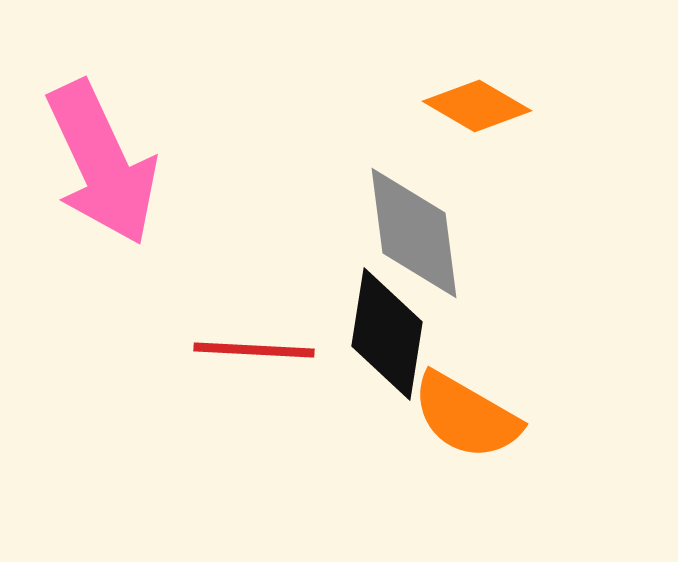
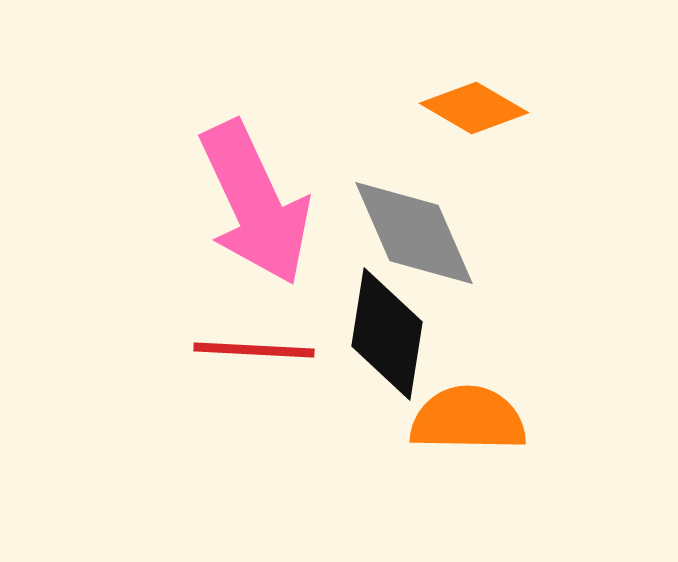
orange diamond: moved 3 px left, 2 px down
pink arrow: moved 153 px right, 40 px down
gray diamond: rotated 16 degrees counterclockwise
orange semicircle: moved 2 px right, 3 px down; rotated 151 degrees clockwise
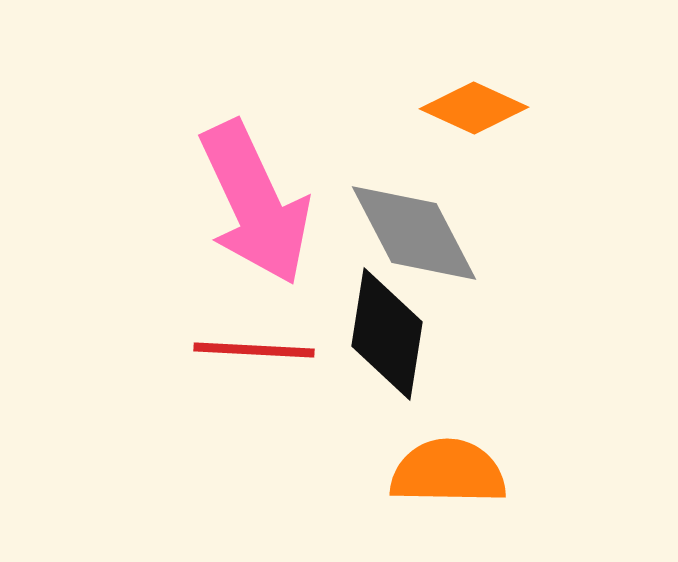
orange diamond: rotated 6 degrees counterclockwise
gray diamond: rotated 4 degrees counterclockwise
orange semicircle: moved 20 px left, 53 px down
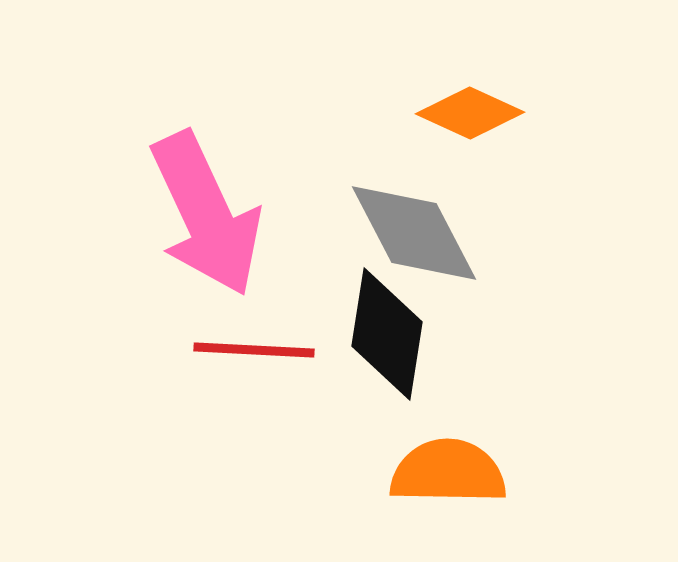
orange diamond: moved 4 px left, 5 px down
pink arrow: moved 49 px left, 11 px down
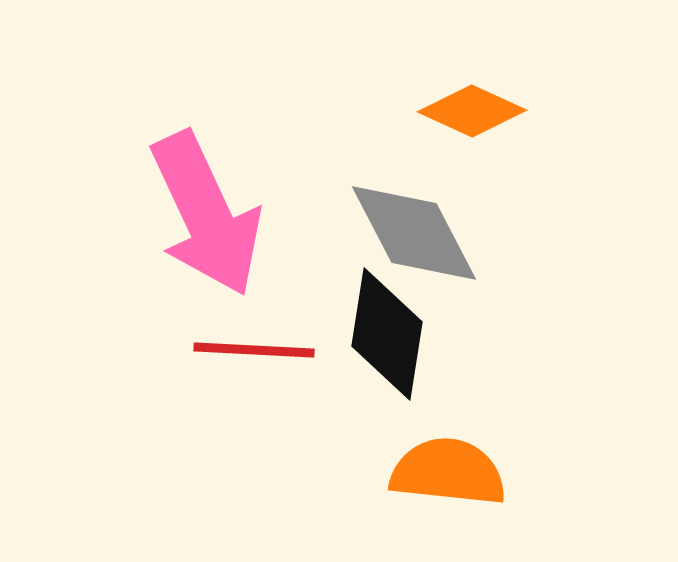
orange diamond: moved 2 px right, 2 px up
orange semicircle: rotated 5 degrees clockwise
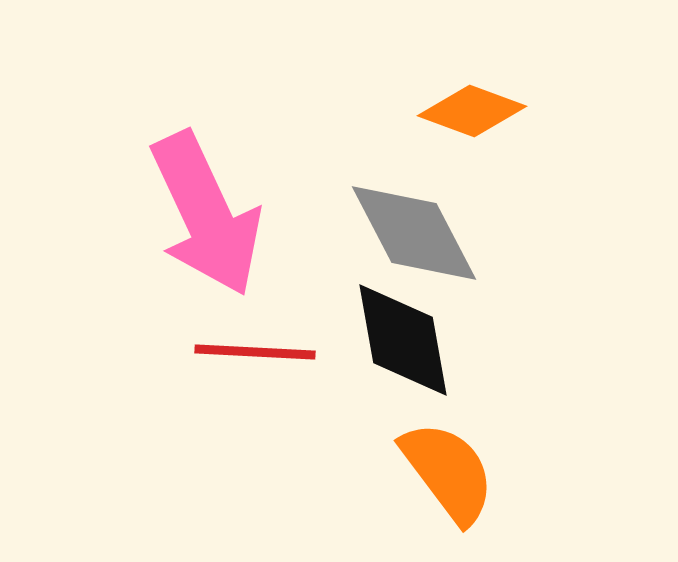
orange diamond: rotated 4 degrees counterclockwise
black diamond: moved 16 px right, 6 px down; rotated 19 degrees counterclockwise
red line: moved 1 px right, 2 px down
orange semicircle: rotated 47 degrees clockwise
